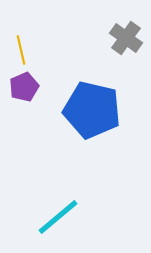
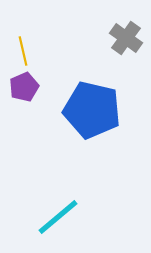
yellow line: moved 2 px right, 1 px down
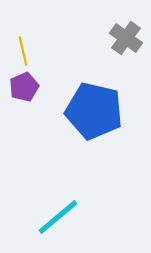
blue pentagon: moved 2 px right, 1 px down
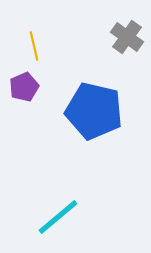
gray cross: moved 1 px right, 1 px up
yellow line: moved 11 px right, 5 px up
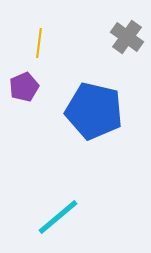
yellow line: moved 5 px right, 3 px up; rotated 20 degrees clockwise
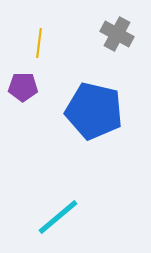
gray cross: moved 10 px left, 3 px up; rotated 8 degrees counterclockwise
purple pentagon: moved 1 px left; rotated 24 degrees clockwise
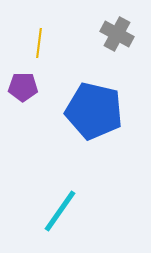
cyan line: moved 2 px right, 6 px up; rotated 15 degrees counterclockwise
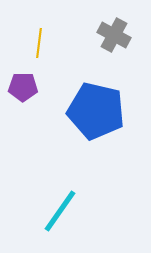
gray cross: moved 3 px left, 1 px down
blue pentagon: moved 2 px right
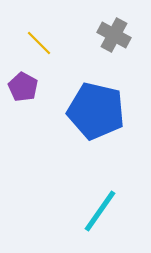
yellow line: rotated 52 degrees counterclockwise
purple pentagon: rotated 28 degrees clockwise
cyan line: moved 40 px right
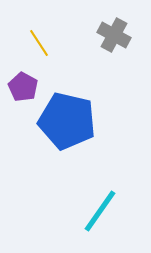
yellow line: rotated 12 degrees clockwise
blue pentagon: moved 29 px left, 10 px down
